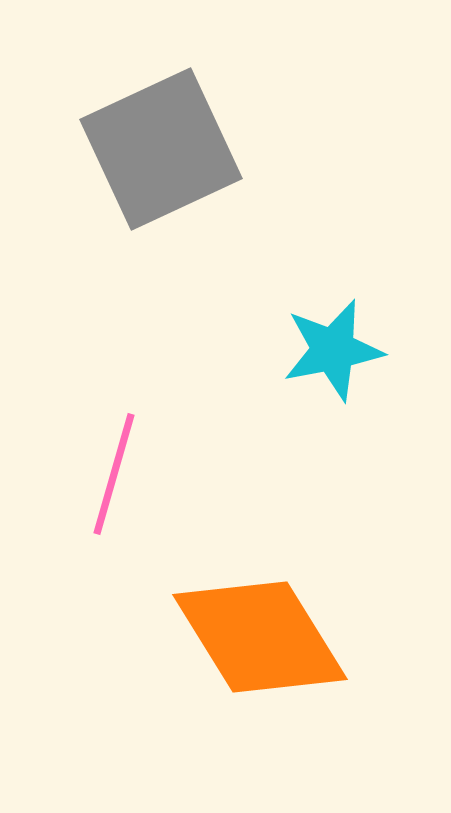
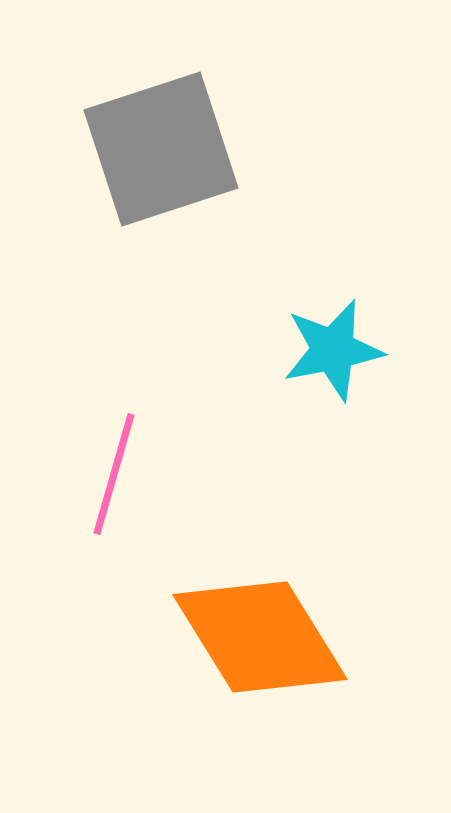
gray square: rotated 7 degrees clockwise
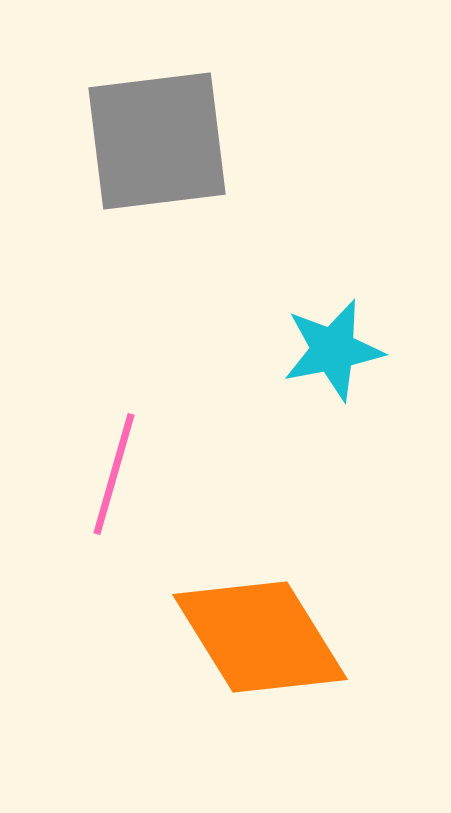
gray square: moved 4 px left, 8 px up; rotated 11 degrees clockwise
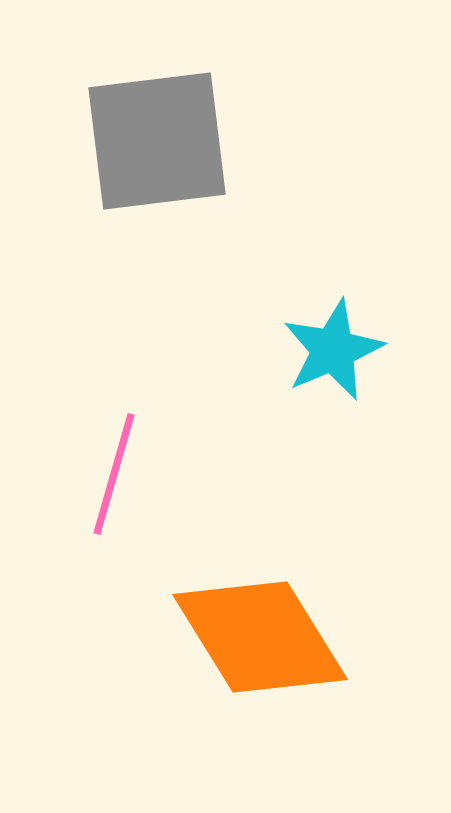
cyan star: rotated 12 degrees counterclockwise
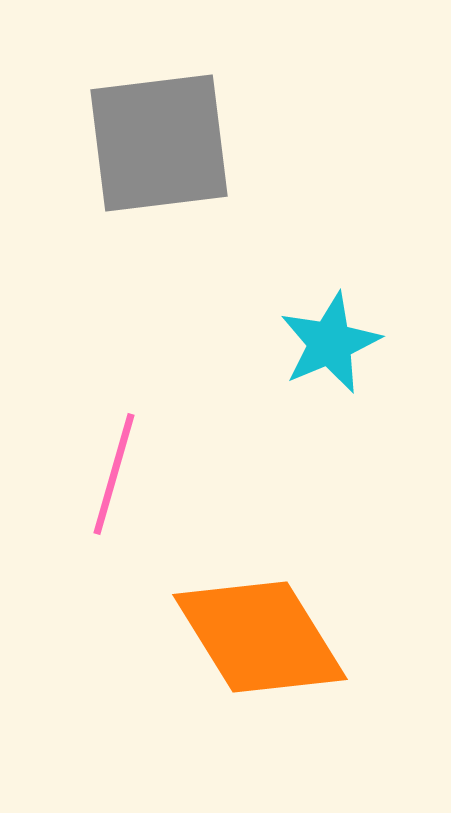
gray square: moved 2 px right, 2 px down
cyan star: moved 3 px left, 7 px up
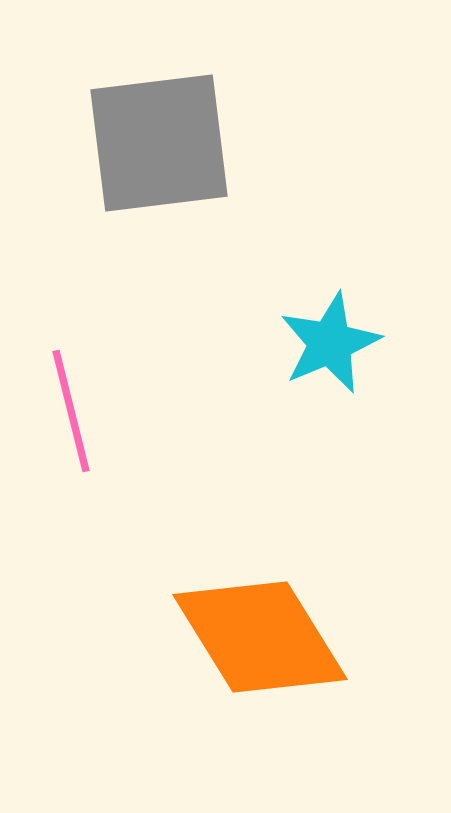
pink line: moved 43 px left, 63 px up; rotated 30 degrees counterclockwise
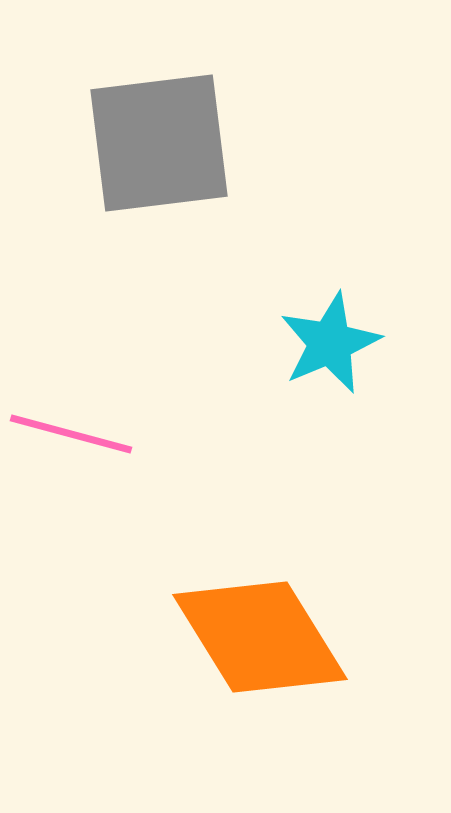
pink line: moved 23 px down; rotated 61 degrees counterclockwise
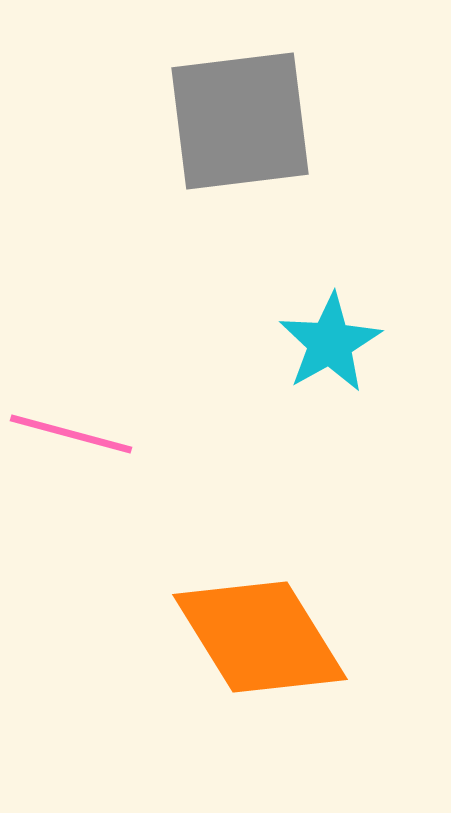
gray square: moved 81 px right, 22 px up
cyan star: rotated 6 degrees counterclockwise
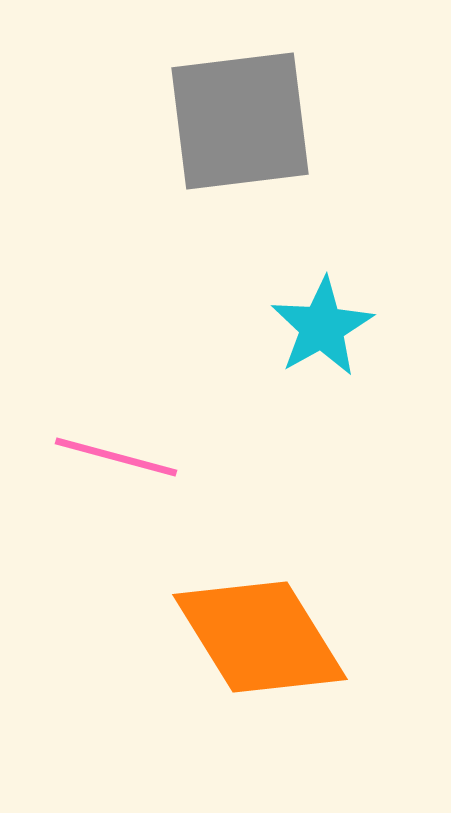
cyan star: moved 8 px left, 16 px up
pink line: moved 45 px right, 23 px down
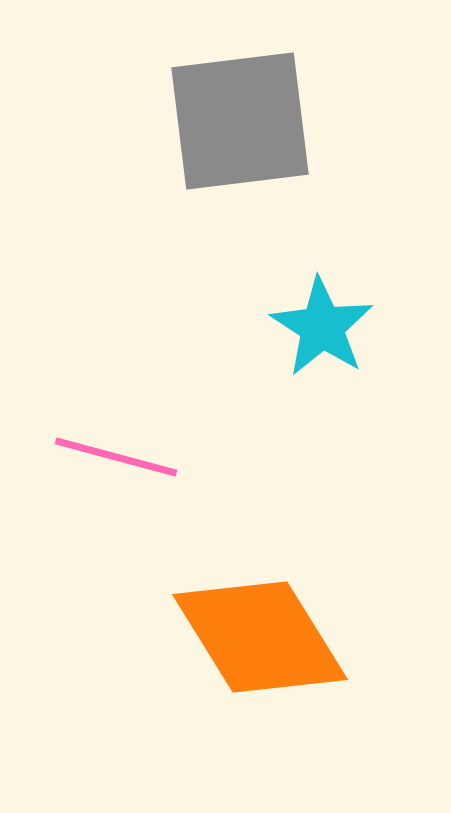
cyan star: rotated 10 degrees counterclockwise
